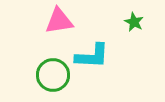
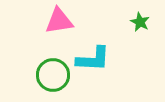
green star: moved 6 px right
cyan L-shape: moved 1 px right, 3 px down
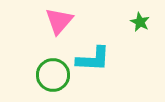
pink triangle: rotated 40 degrees counterclockwise
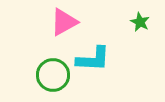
pink triangle: moved 5 px right, 1 px down; rotated 20 degrees clockwise
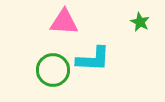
pink triangle: rotated 32 degrees clockwise
green circle: moved 5 px up
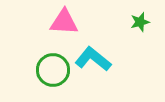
green star: rotated 30 degrees clockwise
cyan L-shape: rotated 144 degrees counterclockwise
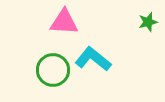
green star: moved 8 px right
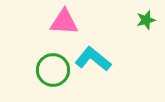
green star: moved 2 px left, 2 px up
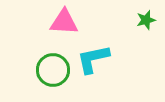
cyan L-shape: rotated 51 degrees counterclockwise
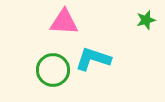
cyan L-shape: rotated 30 degrees clockwise
